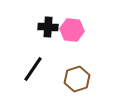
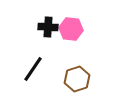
pink hexagon: moved 1 px left, 1 px up
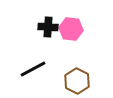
black line: rotated 28 degrees clockwise
brown hexagon: moved 2 px down; rotated 15 degrees counterclockwise
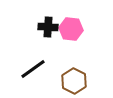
black line: rotated 8 degrees counterclockwise
brown hexagon: moved 3 px left
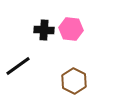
black cross: moved 4 px left, 3 px down
black line: moved 15 px left, 3 px up
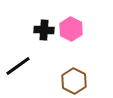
pink hexagon: rotated 20 degrees clockwise
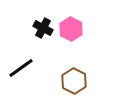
black cross: moved 1 px left, 2 px up; rotated 24 degrees clockwise
black line: moved 3 px right, 2 px down
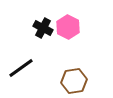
pink hexagon: moved 3 px left, 2 px up
brown hexagon: rotated 25 degrees clockwise
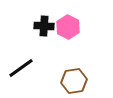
black cross: moved 1 px right, 2 px up; rotated 24 degrees counterclockwise
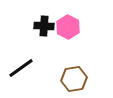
brown hexagon: moved 2 px up
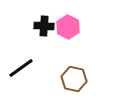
brown hexagon: rotated 20 degrees clockwise
